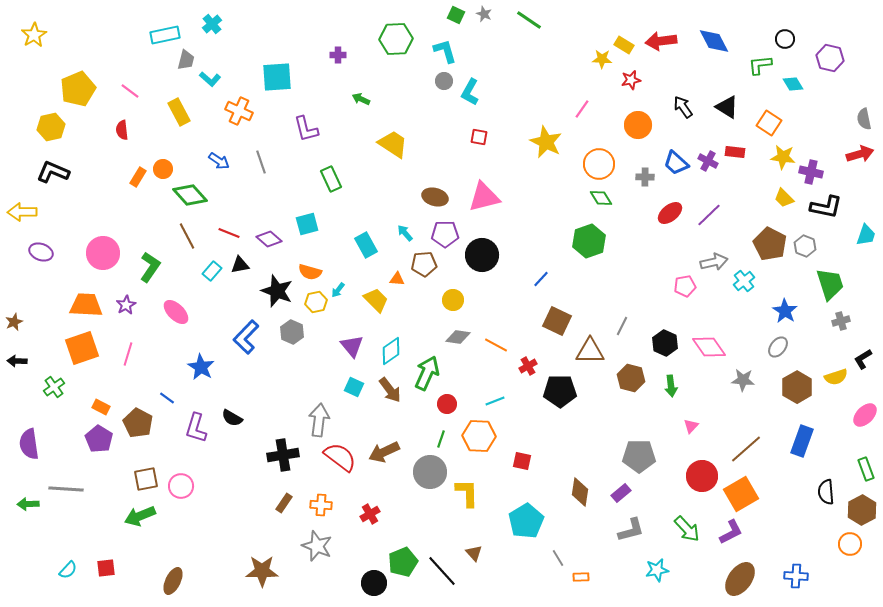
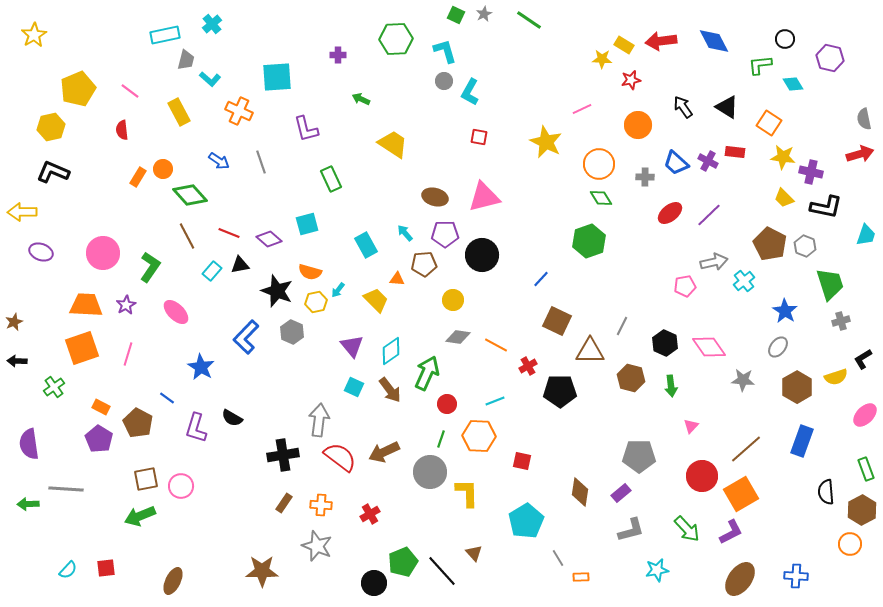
gray star at (484, 14): rotated 21 degrees clockwise
pink line at (582, 109): rotated 30 degrees clockwise
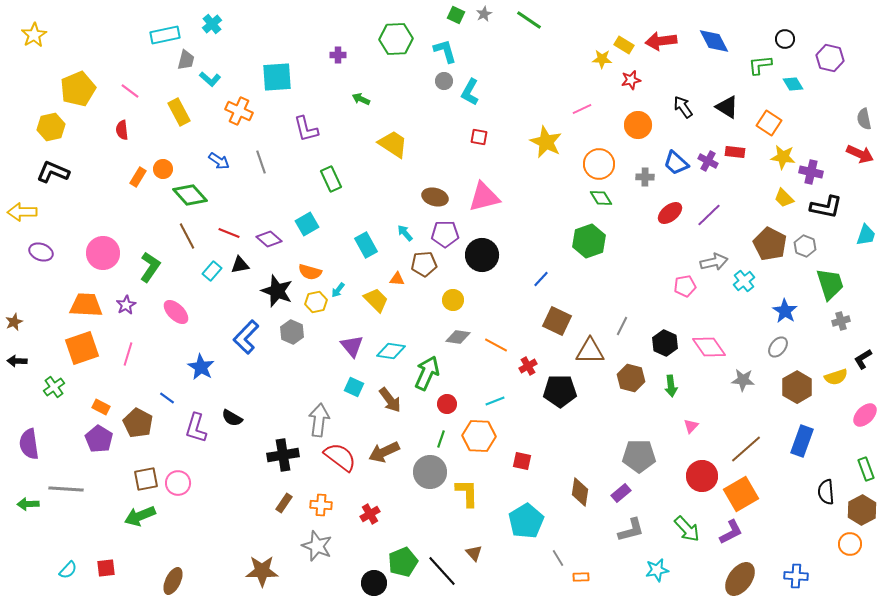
red arrow at (860, 154): rotated 40 degrees clockwise
cyan square at (307, 224): rotated 15 degrees counterclockwise
cyan diamond at (391, 351): rotated 44 degrees clockwise
brown arrow at (390, 390): moved 10 px down
pink circle at (181, 486): moved 3 px left, 3 px up
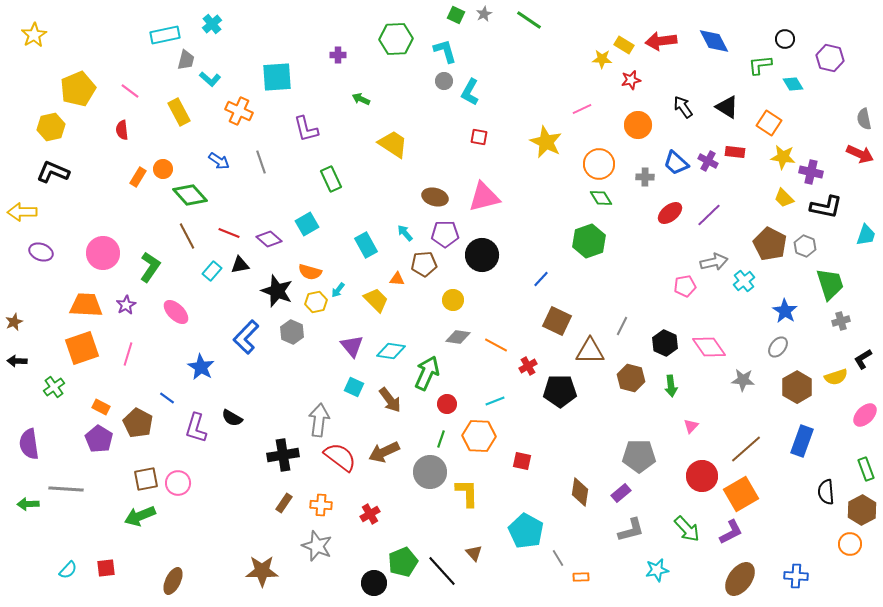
cyan pentagon at (526, 521): moved 10 px down; rotated 12 degrees counterclockwise
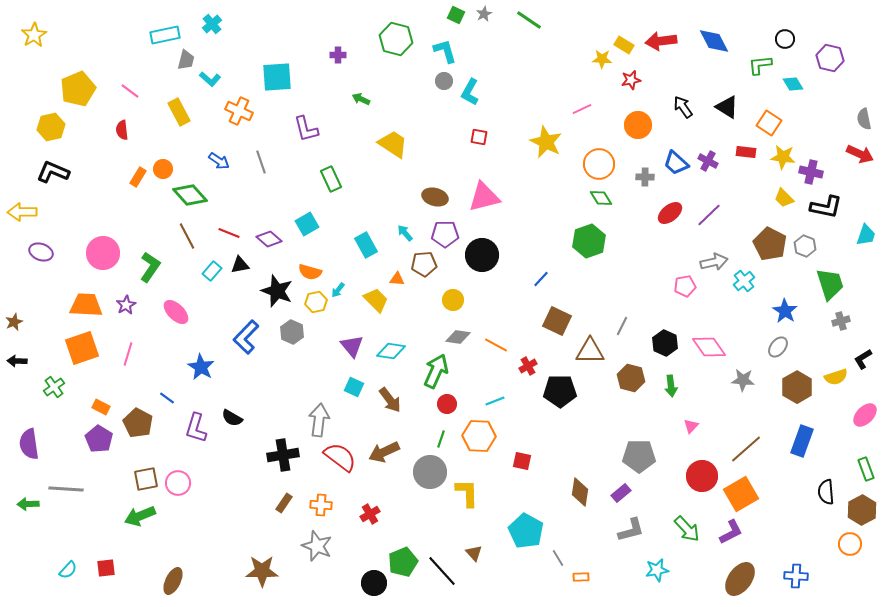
green hexagon at (396, 39): rotated 16 degrees clockwise
red rectangle at (735, 152): moved 11 px right
green arrow at (427, 373): moved 9 px right, 2 px up
